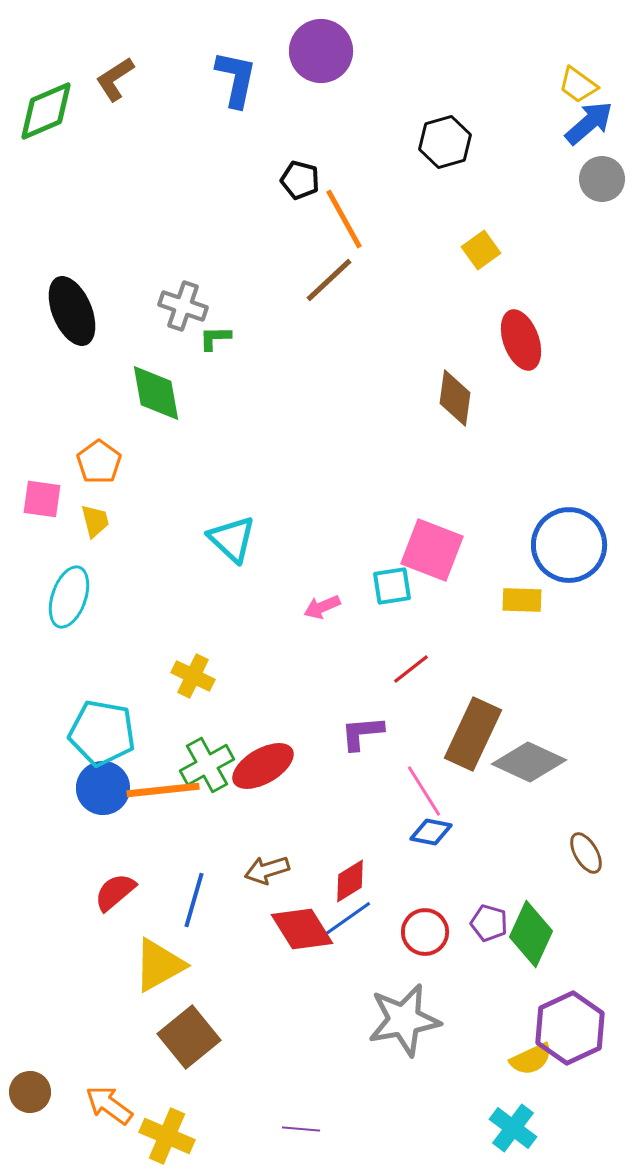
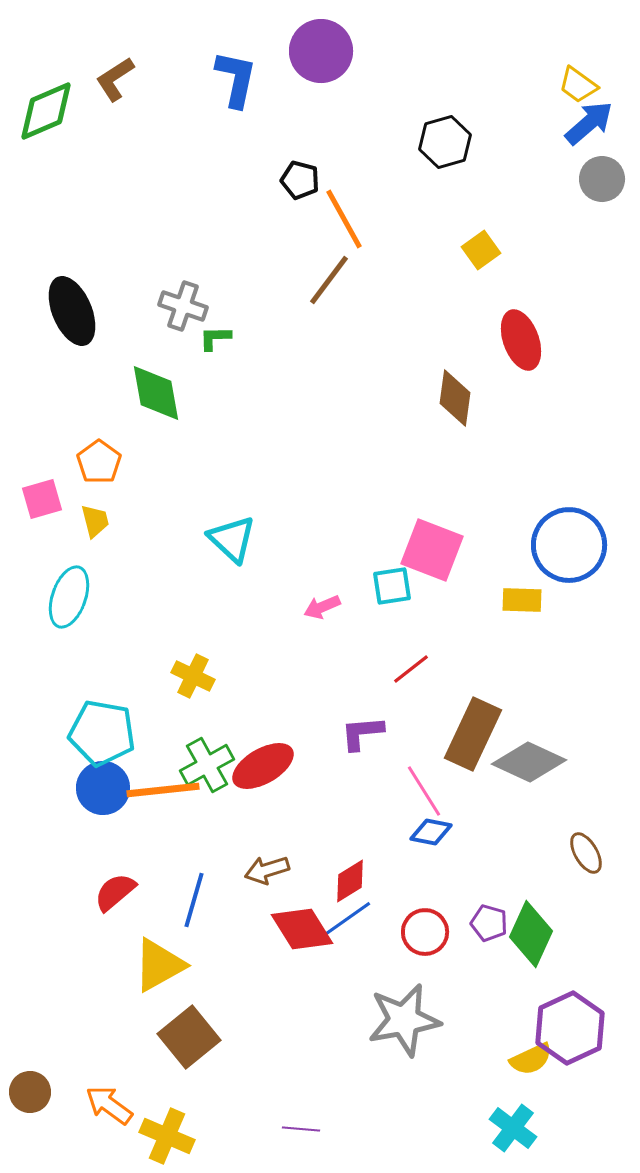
brown line at (329, 280): rotated 10 degrees counterclockwise
pink square at (42, 499): rotated 24 degrees counterclockwise
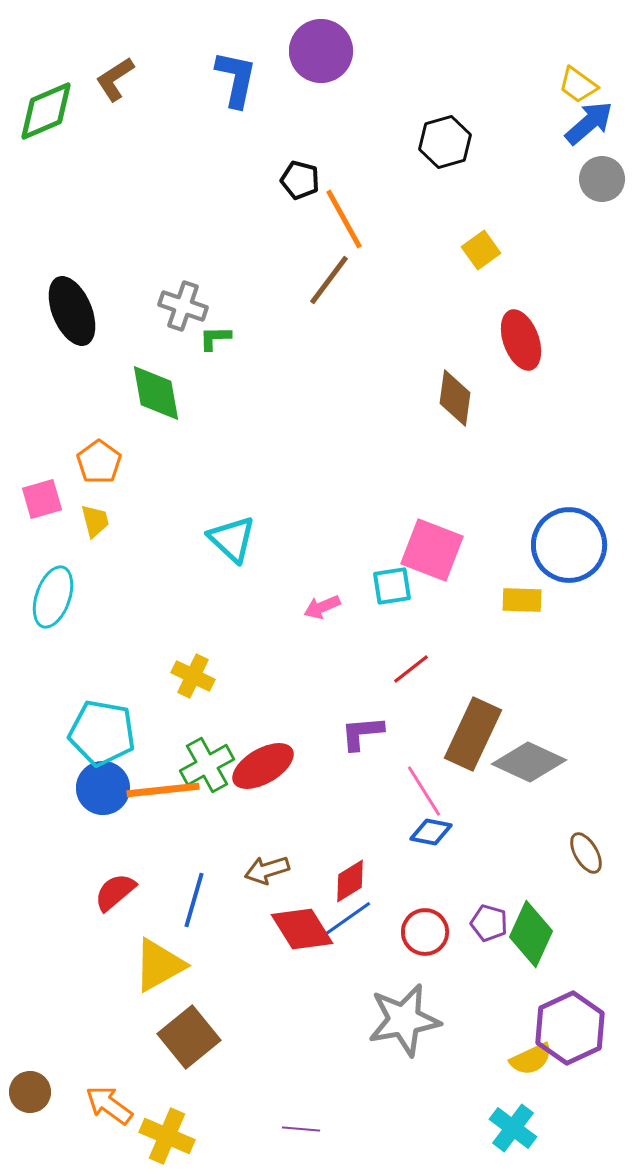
cyan ellipse at (69, 597): moved 16 px left
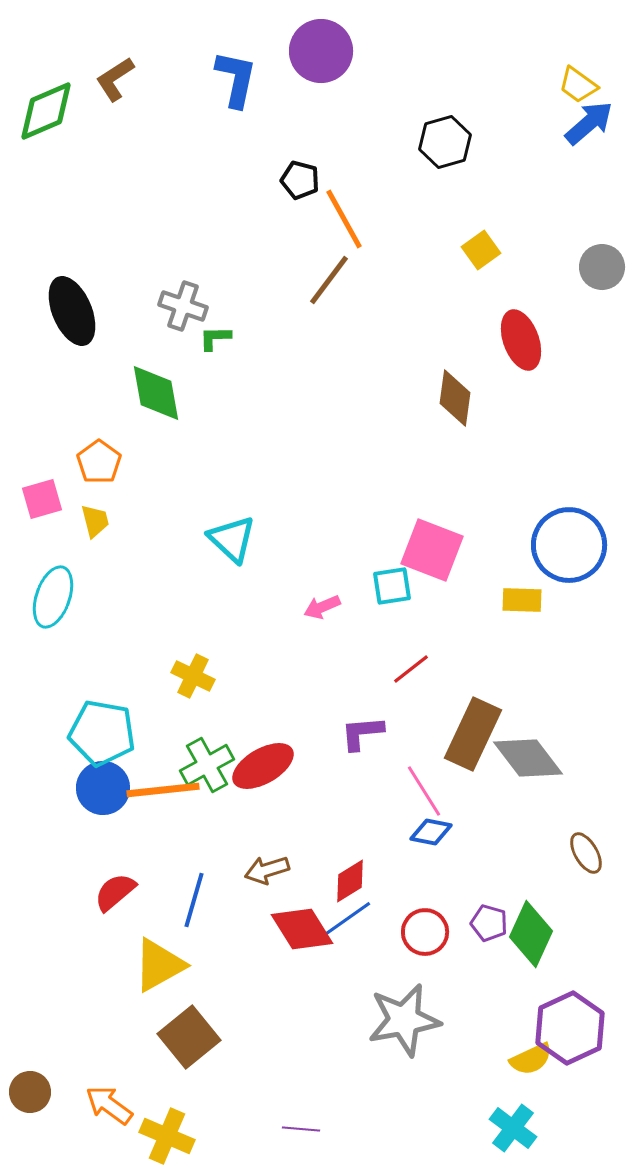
gray circle at (602, 179): moved 88 px down
gray diamond at (529, 762): moved 1 px left, 4 px up; rotated 28 degrees clockwise
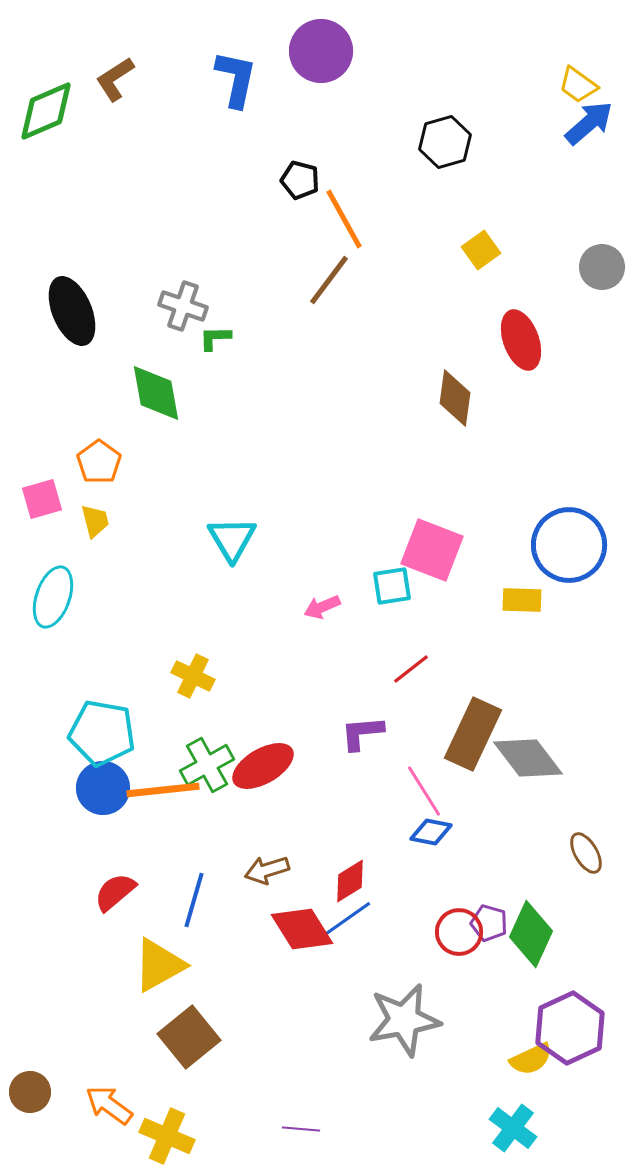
cyan triangle at (232, 539): rotated 16 degrees clockwise
red circle at (425, 932): moved 34 px right
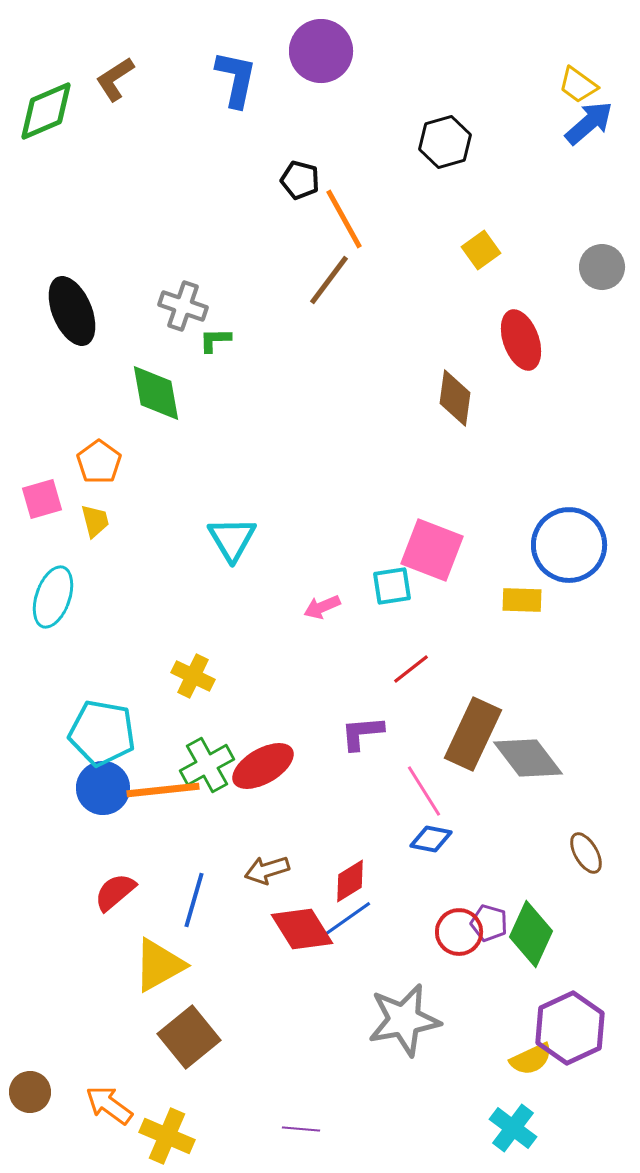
green L-shape at (215, 338): moved 2 px down
blue diamond at (431, 832): moved 7 px down
